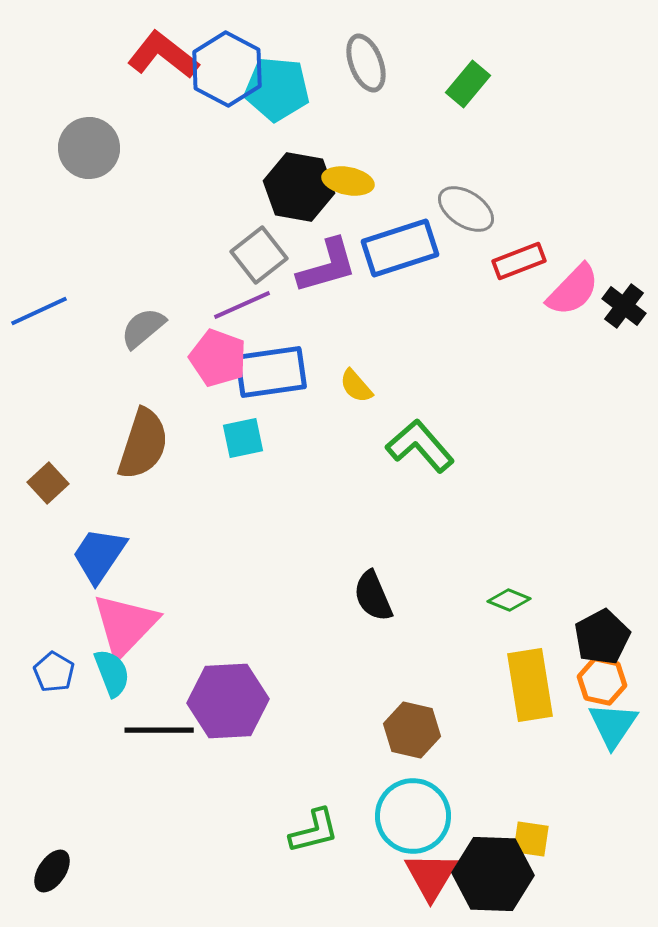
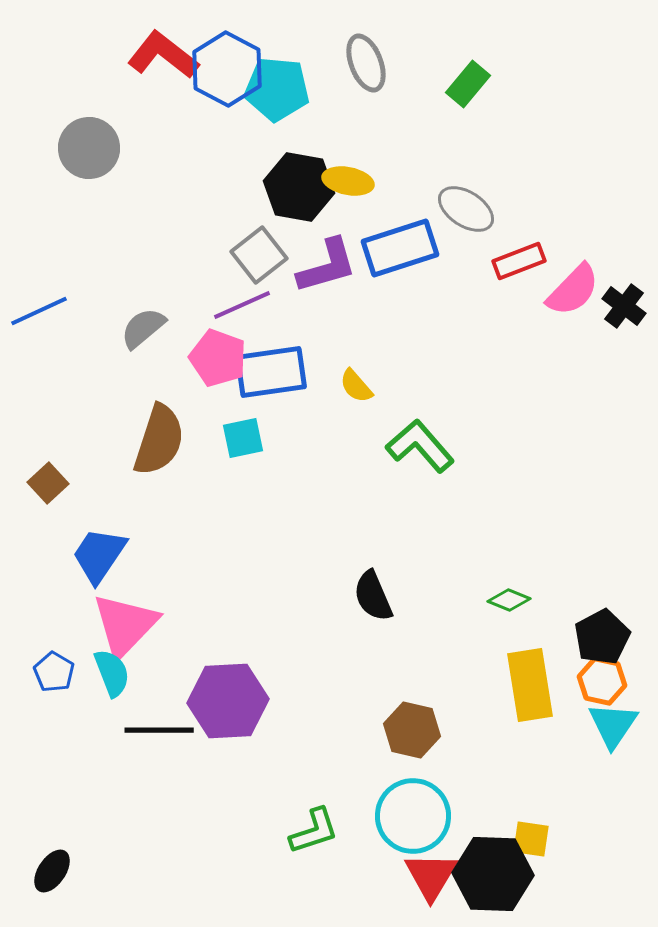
brown semicircle at (143, 444): moved 16 px right, 4 px up
green L-shape at (314, 831): rotated 4 degrees counterclockwise
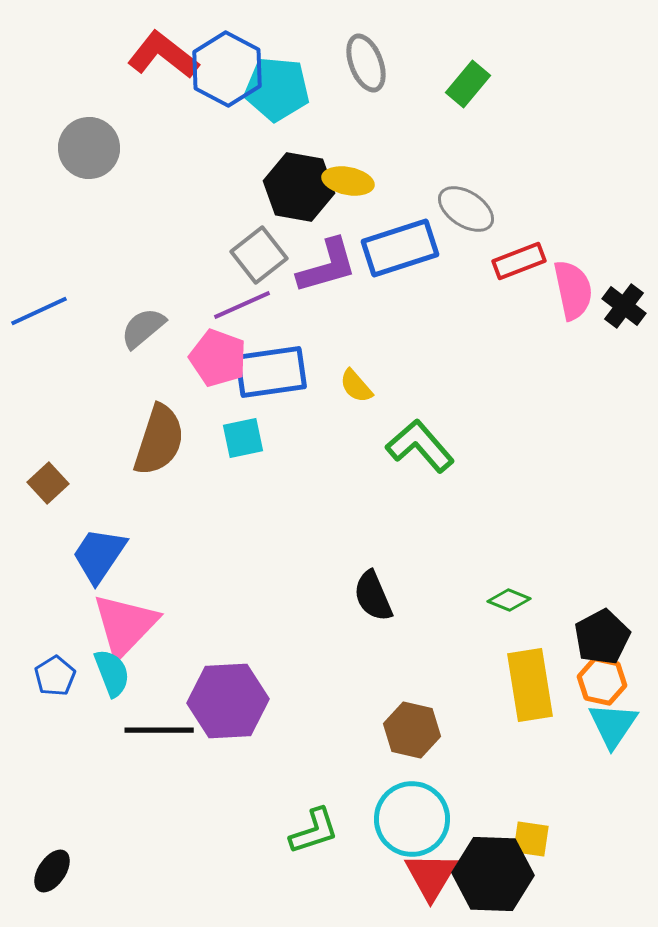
pink semicircle at (573, 290): rotated 56 degrees counterclockwise
blue pentagon at (54, 672): moved 1 px right, 4 px down; rotated 9 degrees clockwise
cyan circle at (413, 816): moved 1 px left, 3 px down
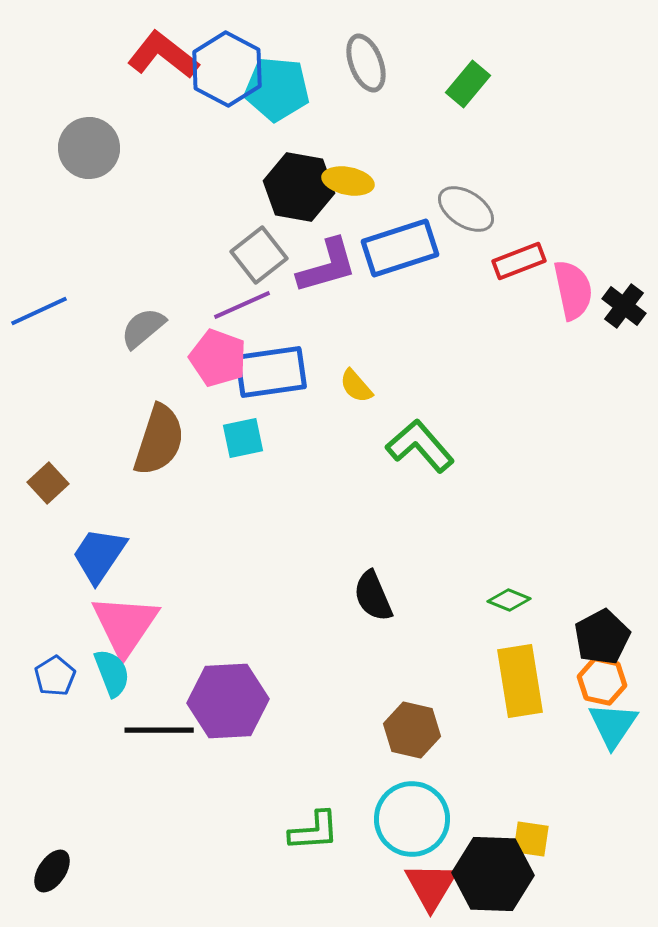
pink triangle at (125, 625): rotated 10 degrees counterclockwise
yellow rectangle at (530, 685): moved 10 px left, 4 px up
green L-shape at (314, 831): rotated 14 degrees clockwise
red triangle at (431, 876): moved 10 px down
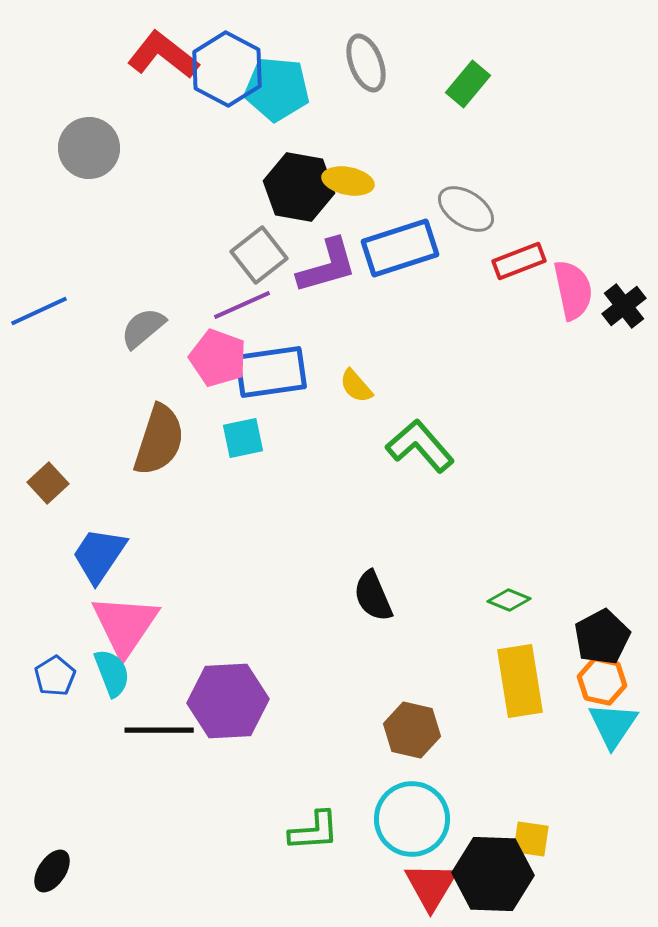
black cross at (624, 306): rotated 15 degrees clockwise
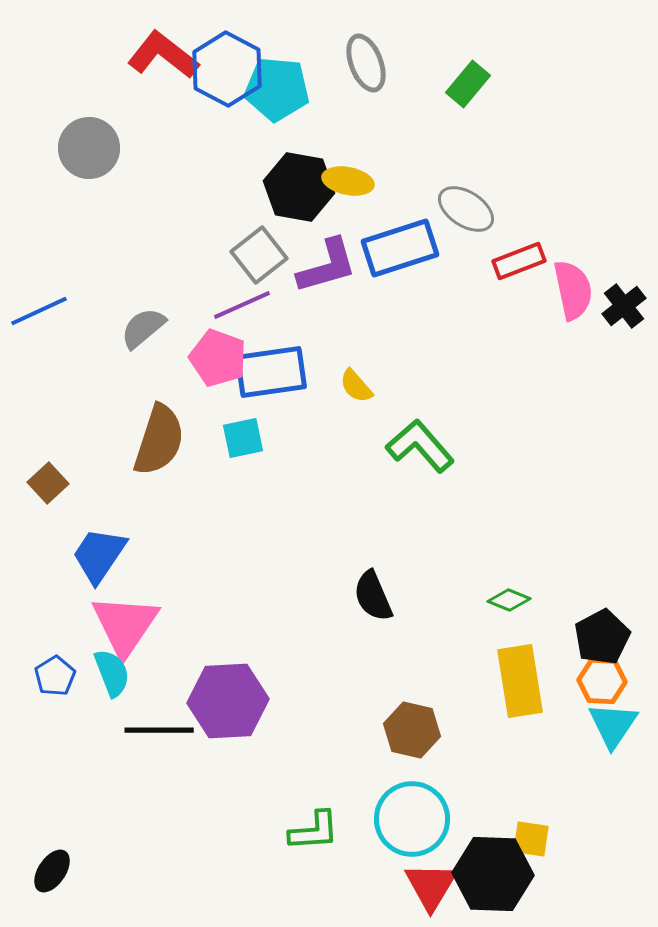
orange hexagon at (602, 681): rotated 9 degrees counterclockwise
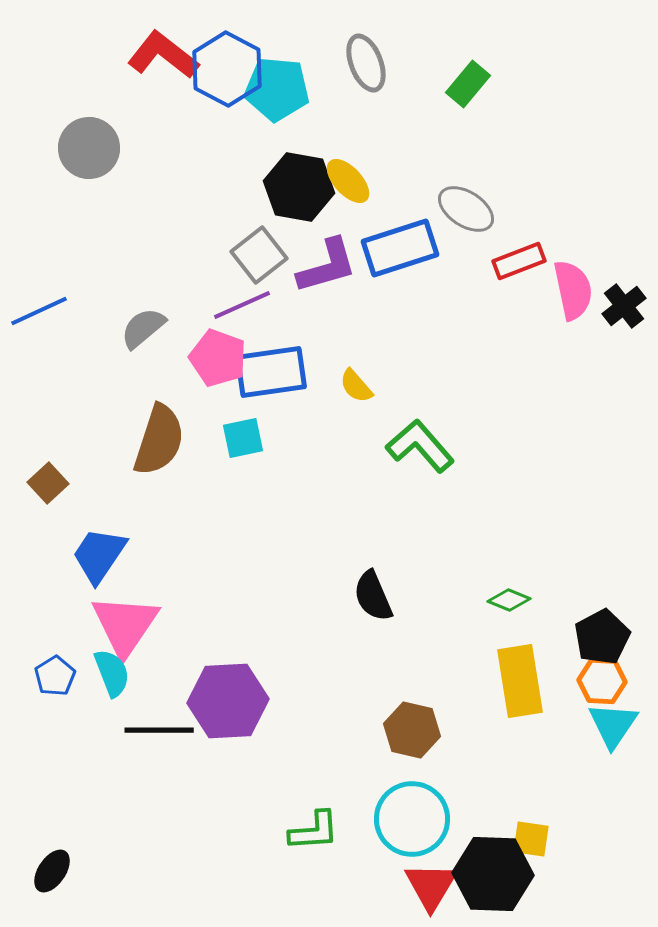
yellow ellipse at (348, 181): rotated 36 degrees clockwise
